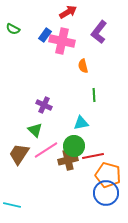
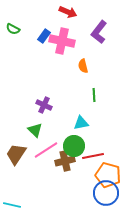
red arrow: rotated 54 degrees clockwise
blue rectangle: moved 1 px left, 1 px down
brown trapezoid: moved 3 px left
brown cross: moved 3 px left, 1 px down
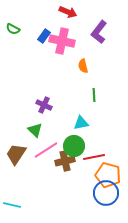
red line: moved 1 px right, 1 px down
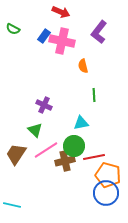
red arrow: moved 7 px left
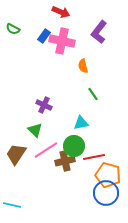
green line: moved 1 px left, 1 px up; rotated 32 degrees counterclockwise
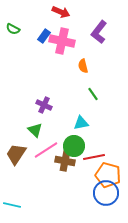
brown cross: rotated 24 degrees clockwise
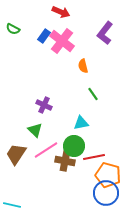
purple L-shape: moved 6 px right, 1 px down
pink cross: rotated 25 degrees clockwise
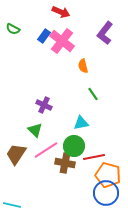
brown cross: moved 2 px down
